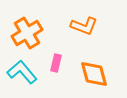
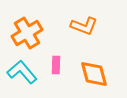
pink rectangle: moved 2 px down; rotated 12 degrees counterclockwise
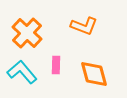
orange cross: rotated 16 degrees counterclockwise
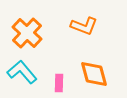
pink rectangle: moved 3 px right, 18 px down
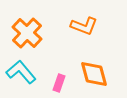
cyan L-shape: moved 1 px left
pink rectangle: rotated 18 degrees clockwise
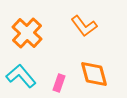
orange L-shape: rotated 32 degrees clockwise
cyan L-shape: moved 4 px down
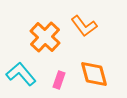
orange cross: moved 18 px right, 4 px down
cyan L-shape: moved 2 px up
pink rectangle: moved 3 px up
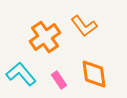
orange cross: rotated 12 degrees clockwise
orange diamond: rotated 8 degrees clockwise
pink rectangle: rotated 54 degrees counterclockwise
